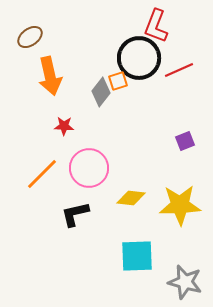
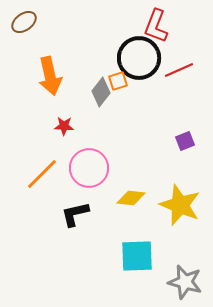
brown ellipse: moved 6 px left, 15 px up
yellow star: rotated 24 degrees clockwise
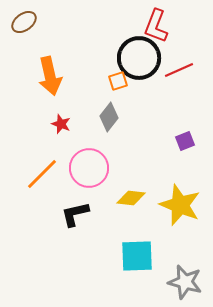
gray diamond: moved 8 px right, 25 px down
red star: moved 3 px left, 2 px up; rotated 18 degrees clockwise
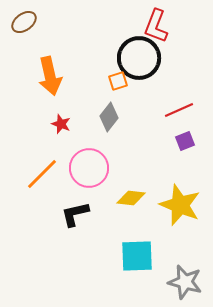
red line: moved 40 px down
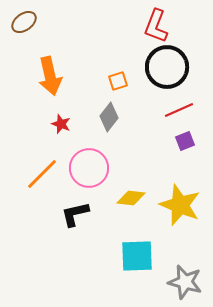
black circle: moved 28 px right, 9 px down
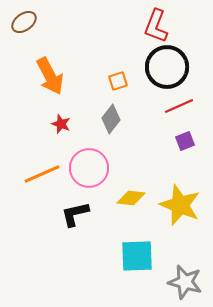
orange arrow: rotated 15 degrees counterclockwise
red line: moved 4 px up
gray diamond: moved 2 px right, 2 px down
orange line: rotated 21 degrees clockwise
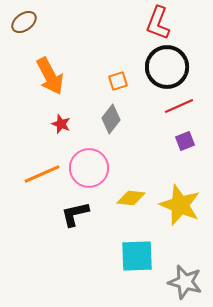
red L-shape: moved 2 px right, 3 px up
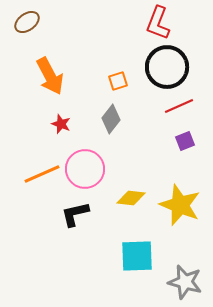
brown ellipse: moved 3 px right
pink circle: moved 4 px left, 1 px down
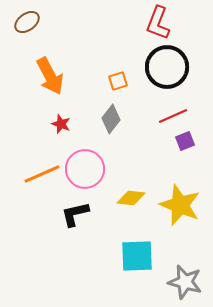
red line: moved 6 px left, 10 px down
